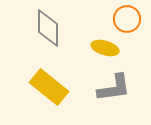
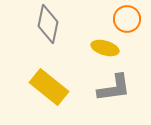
gray diamond: moved 4 px up; rotated 12 degrees clockwise
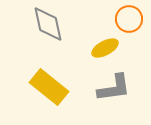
orange circle: moved 2 px right
gray diamond: rotated 24 degrees counterclockwise
yellow ellipse: rotated 44 degrees counterclockwise
